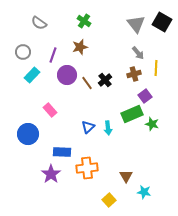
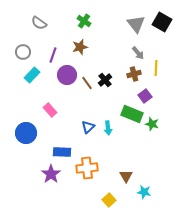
green rectangle: rotated 45 degrees clockwise
blue circle: moved 2 px left, 1 px up
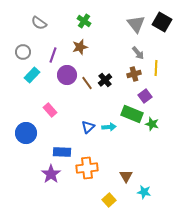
cyan arrow: moved 1 px right, 1 px up; rotated 88 degrees counterclockwise
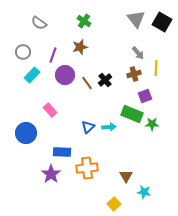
gray triangle: moved 5 px up
purple circle: moved 2 px left
purple square: rotated 16 degrees clockwise
green star: rotated 16 degrees counterclockwise
yellow square: moved 5 px right, 4 px down
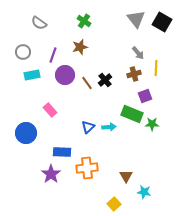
cyan rectangle: rotated 35 degrees clockwise
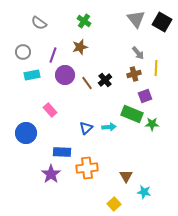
blue triangle: moved 2 px left, 1 px down
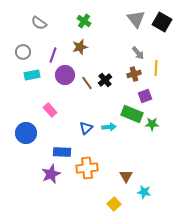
purple star: rotated 12 degrees clockwise
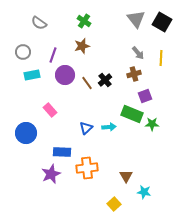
brown star: moved 2 px right, 1 px up
yellow line: moved 5 px right, 10 px up
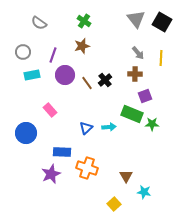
brown cross: moved 1 px right; rotated 16 degrees clockwise
orange cross: rotated 25 degrees clockwise
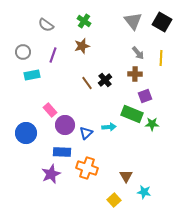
gray triangle: moved 3 px left, 2 px down
gray semicircle: moved 7 px right, 2 px down
purple circle: moved 50 px down
blue triangle: moved 5 px down
yellow square: moved 4 px up
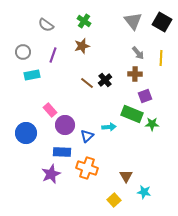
brown line: rotated 16 degrees counterclockwise
blue triangle: moved 1 px right, 3 px down
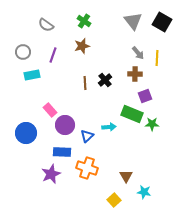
yellow line: moved 4 px left
brown line: moved 2 px left; rotated 48 degrees clockwise
